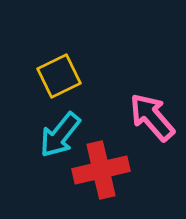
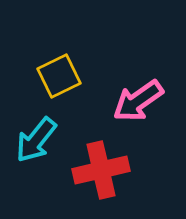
pink arrow: moved 14 px left, 16 px up; rotated 84 degrees counterclockwise
cyan arrow: moved 24 px left, 5 px down
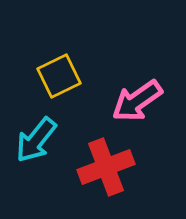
pink arrow: moved 1 px left
red cross: moved 5 px right, 3 px up; rotated 8 degrees counterclockwise
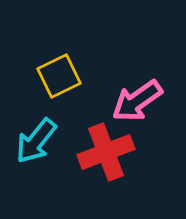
cyan arrow: moved 1 px down
red cross: moved 15 px up
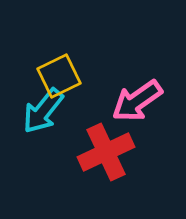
cyan arrow: moved 7 px right, 30 px up
red cross: rotated 4 degrees counterclockwise
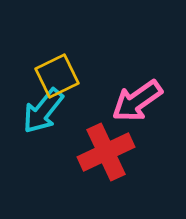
yellow square: moved 2 px left
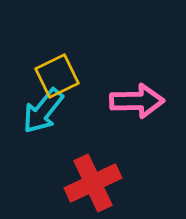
pink arrow: rotated 146 degrees counterclockwise
red cross: moved 13 px left, 31 px down
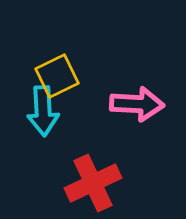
pink arrow: moved 3 px down; rotated 4 degrees clockwise
cyan arrow: rotated 42 degrees counterclockwise
